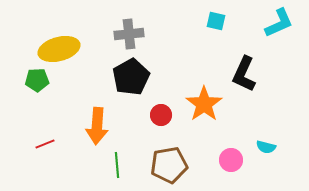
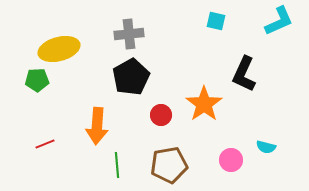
cyan L-shape: moved 2 px up
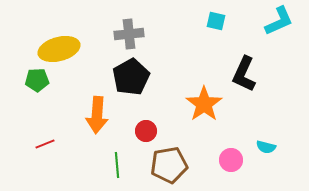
red circle: moved 15 px left, 16 px down
orange arrow: moved 11 px up
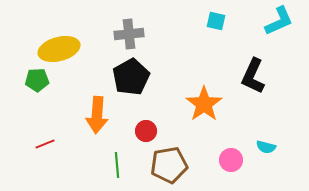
black L-shape: moved 9 px right, 2 px down
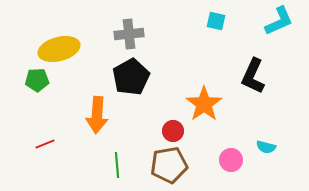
red circle: moved 27 px right
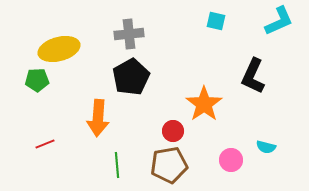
orange arrow: moved 1 px right, 3 px down
